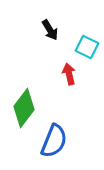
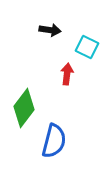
black arrow: rotated 50 degrees counterclockwise
red arrow: moved 2 px left; rotated 20 degrees clockwise
blue semicircle: rotated 8 degrees counterclockwise
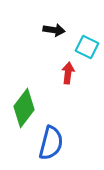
black arrow: moved 4 px right
red arrow: moved 1 px right, 1 px up
blue semicircle: moved 3 px left, 2 px down
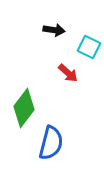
cyan square: moved 2 px right
red arrow: rotated 125 degrees clockwise
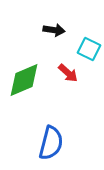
cyan square: moved 2 px down
green diamond: moved 28 px up; rotated 30 degrees clockwise
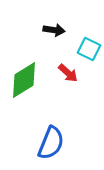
green diamond: rotated 9 degrees counterclockwise
blue semicircle: rotated 8 degrees clockwise
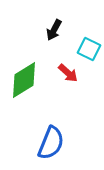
black arrow: rotated 110 degrees clockwise
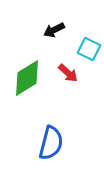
black arrow: rotated 35 degrees clockwise
green diamond: moved 3 px right, 2 px up
blue semicircle: rotated 8 degrees counterclockwise
